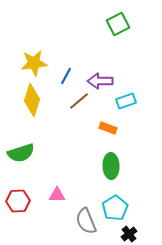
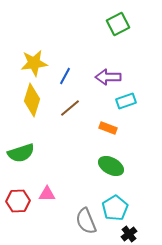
blue line: moved 1 px left
purple arrow: moved 8 px right, 4 px up
brown line: moved 9 px left, 7 px down
green ellipse: rotated 60 degrees counterclockwise
pink triangle: moved 10 px left, 1 px up
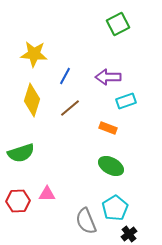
yellow star: moved 9 px up; rotated 12 degrees clockwise
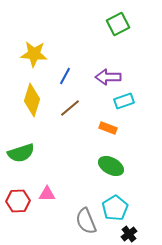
cyan rectangle: moved 2 px left
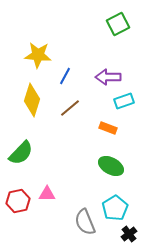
yellow star: moved 4 px right, 1 px down
green semicircle: rotated 28 degrees counterclockwise
red hexagon: rotated 10 degrees counterclockwise
gray semicircle: moved 1 px left, 1 px down
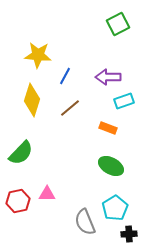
black cross: rotated 35 degrees clockwise
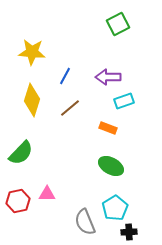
yellow star: moved 6 px left, 3 px up
black cross: moved 2 px up
